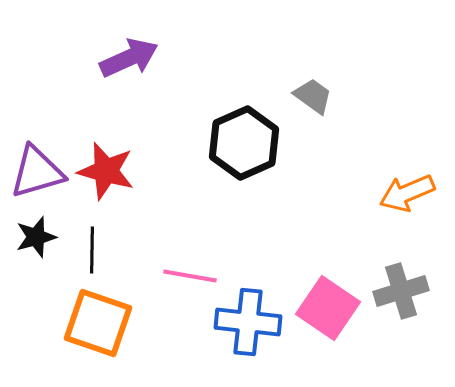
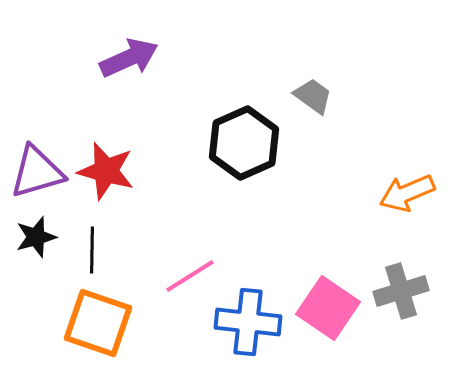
pink line: rotated 42 degrees counterclockwise
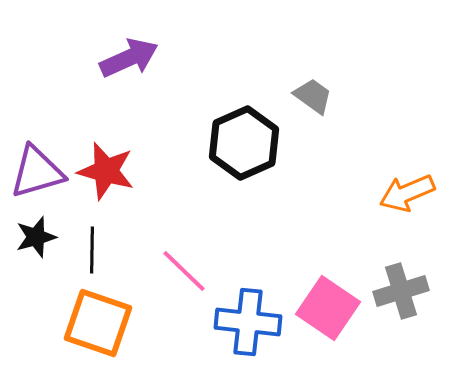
pink line: moved 6 px left, 5 px up; rotated 76 degrees clockwise
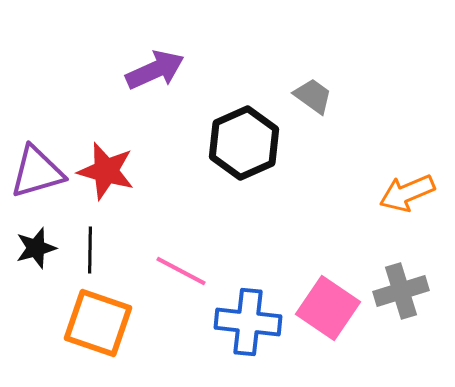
purple arrow: moved 26 px right, 12 px down
black star: moved 11 px down
black line: moved 2 px left
pink line: moved 3 px left; rotated 16 degrees counterclockwise
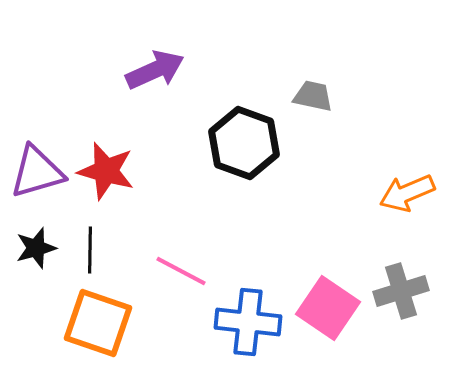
gray trapezoid: rotated 24 degrees counterclockwise
black hexagon: rotated 16 degrees counterclockwise
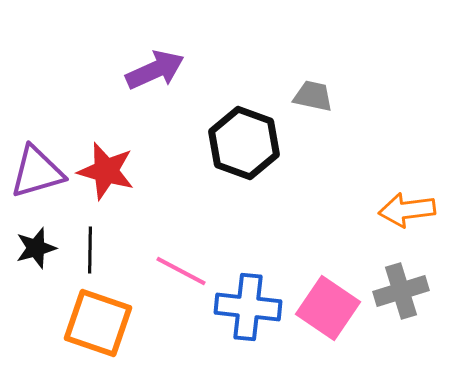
orange arrow: moved 17 px down; rotated 16 degrees clockwise
blue cross: moved 15 px up
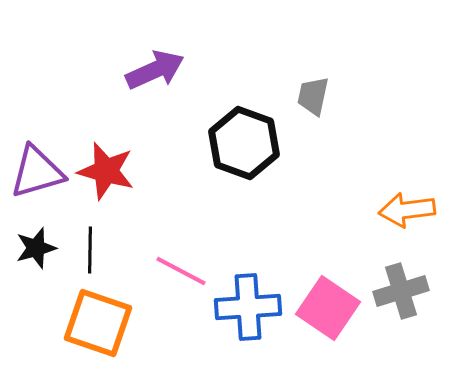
gray trapezoid: rotated 90 degrees counterclockwise
blue cross: rotated 10 degrees counterclockwise
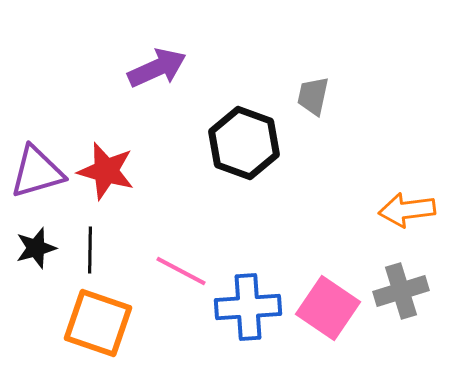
purple arrow: moved 2 px right, 2 px up
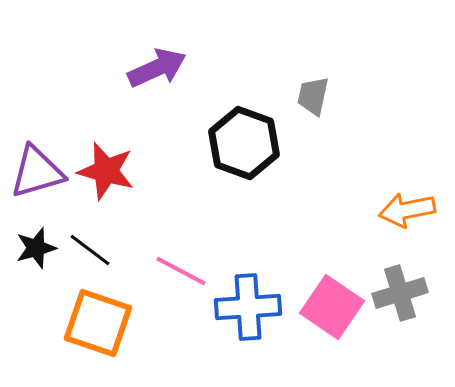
orange arrow: rotated 4 degrees counterclockwise
black line: rotated 54 degrees counterclockwise
gray cross: moved 1 px left, 2 px down
pink square: moved 4 px right, 1 px up
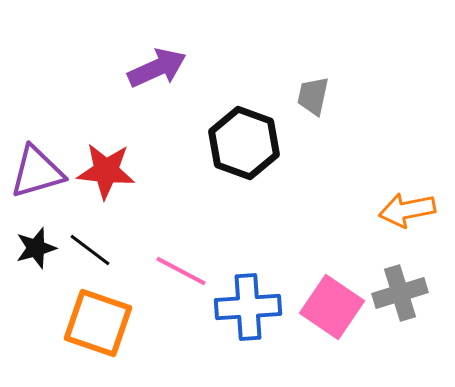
red star: rotated 10 degrees counterclockwise
